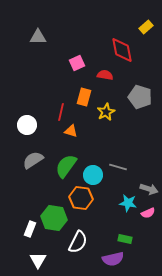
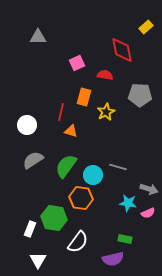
gray pentagon: moved 2 px up; rotated 15 degrees counterclockwise
white semicircle: rotated 10 degrees clockwise
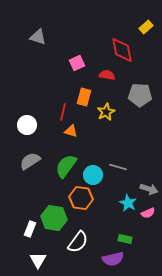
gray triangle: rotated 18 degrees clockwise
red semicircle: moved 2 px right
red line: moved 2 px right
gray semicircle: moved 3 px left, 1 px down
cyan star: rotated 18 degrees clockwise
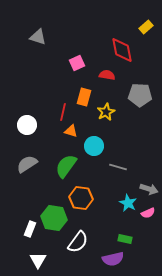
gray semicircle: moved 3 px left, 3 px down
cyan circle: moved 1 px right, 29 px up
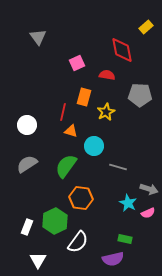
gray triangle: rotated 36 degrees clockwise
green hexagon: moved 1 px right, 3 px down; rotated 25 degrees clockwise
white rectangle: moved 3 px left, 2 px up
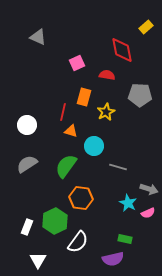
gray triangle: rotated 30 degrees counterclockwise
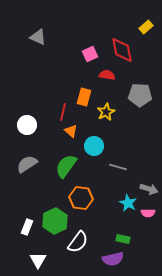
pink square: moved 13 px right, 9 px up
orange triangle: rotated 24 degrees clockwise
pink semicircle: rotated 24 degrees clockwise
green rectangle: moved 2 px left
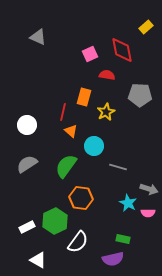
white rectangle: rotated 42 degrees clockwise
white triangle: rotated 30 degrees counterclockwise
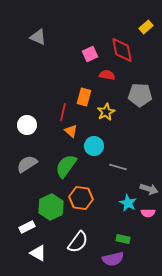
green hexagon: moved 4 px left, 14 px up
white triangle: moved 7 px up
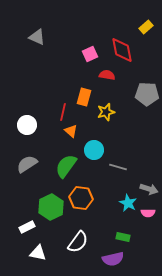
gray triangle: moved 1 px left
gray pentagon: moved 7 px right, 1 px up
yellow star: rotated 12 degrees clockwise
cyan circle: moved 4 px down
green rectangle: moved 2 px up
white triangle: rotated 18 degrees counterclockwise
